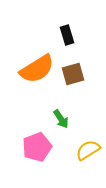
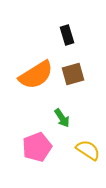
orange semicircle: moved 1 px left, 6 px down
green arrow: moved 1 px right, 1 px up
yellow semicircle: rotated 65 degrees clockwise
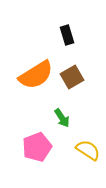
brown square: moved 1 px left, 3 px down; rotated 15 degrees counterclockwise
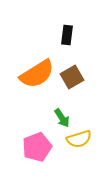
black rectangle: rotated 24 degrees clockwise
orange semicircle: moved 1 px right, 1 px up
yellow semicircle: moved 9 px left, 11 px up; rotated 130 degrees clockwise
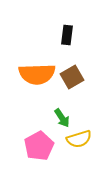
orange semicircle: rotated 30 degrees clockwise
pink pentagon: moved 2 px right, 1 px up; rotated 8 degrees counterclockwise
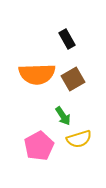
black rectangle: moved 4 px down; rotated 36 degrees counterclockwise
brown square: moved 1 px right, 2 px down
green arrow: moved 1 px right, 2 px up
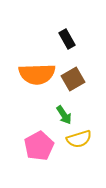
green arrow: moved 1 px right, 1 px up
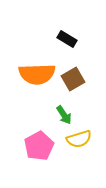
black rectangle: rotated 30 degrees counterclockwise
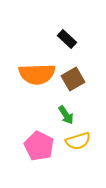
black rectangle: rotated 12 degrees clockwise
green arrow: moved 2 px right
yellow semicircle: moved 1 px left, 2 px down
pink pentagon: rotated 16 degrees counterclockwise
